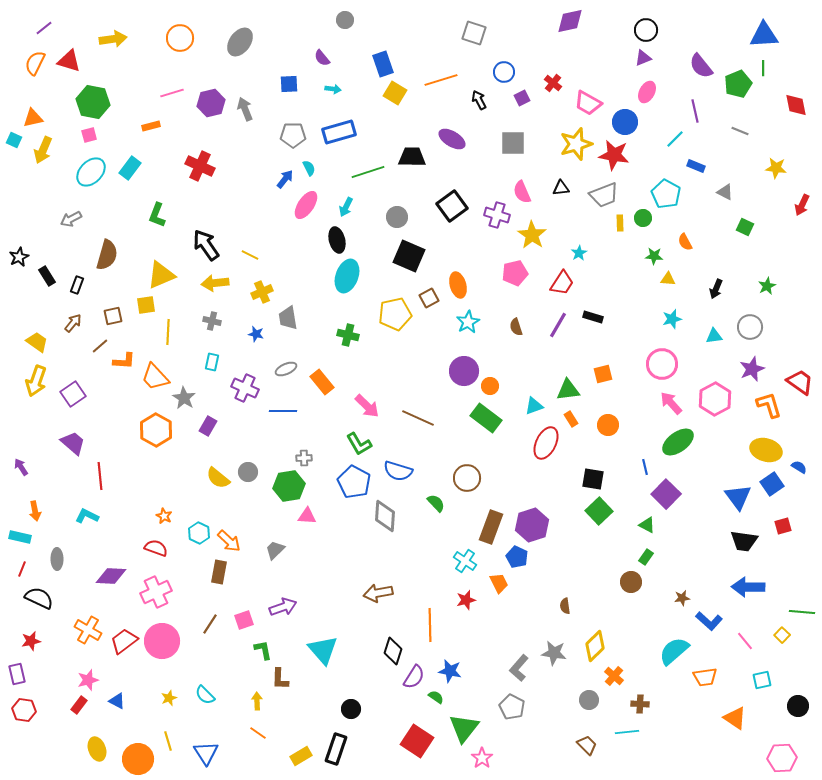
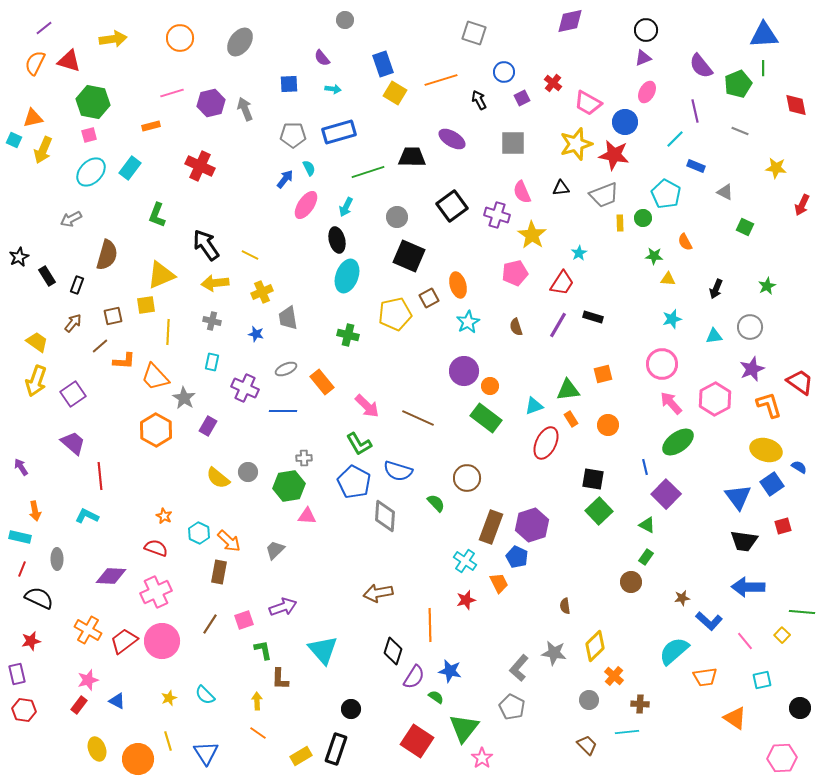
black circle at (798, 706): moved 2 px right, 2 px down
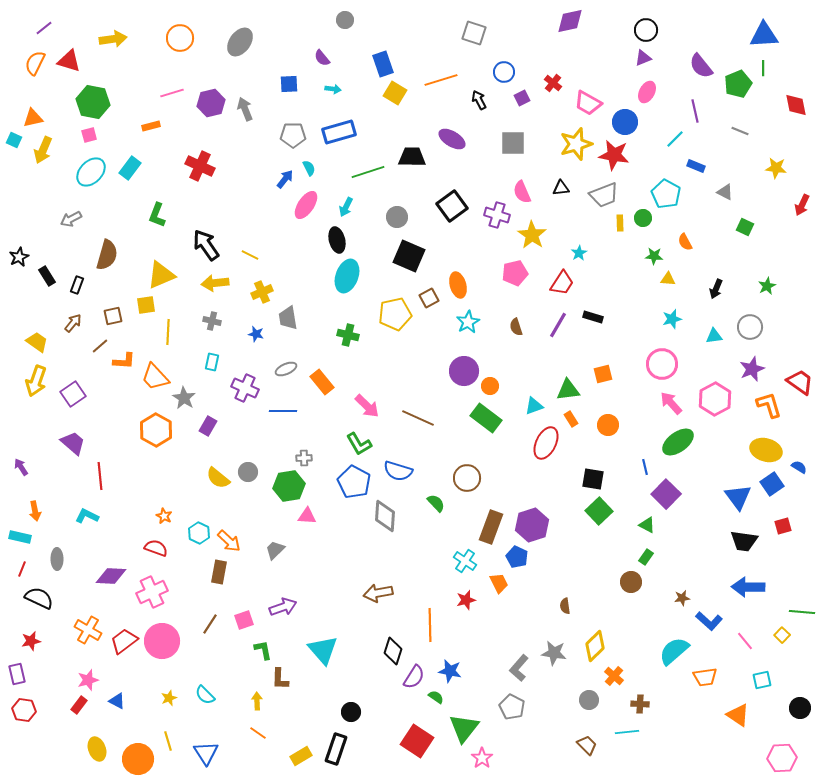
pink cross at (156, 592): moved 4 px left
black circle at (351, 709): moved 3 px down
orange triangle at (735, 718): moved 3 px right, 3 px up
